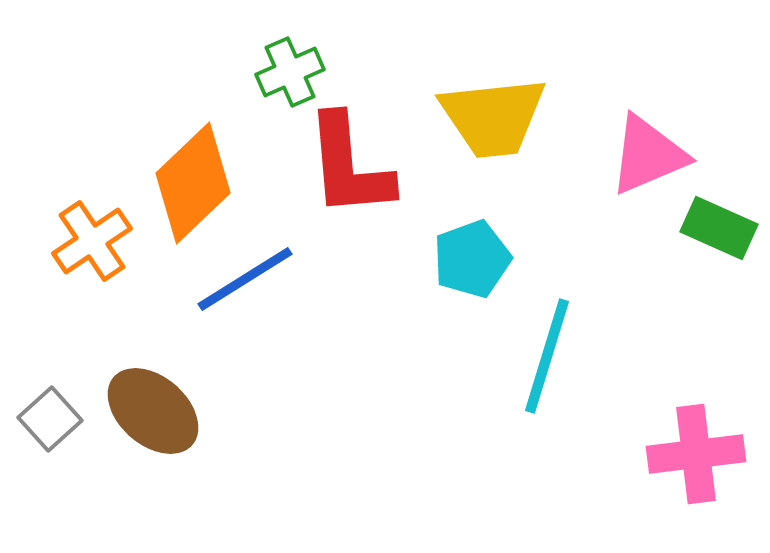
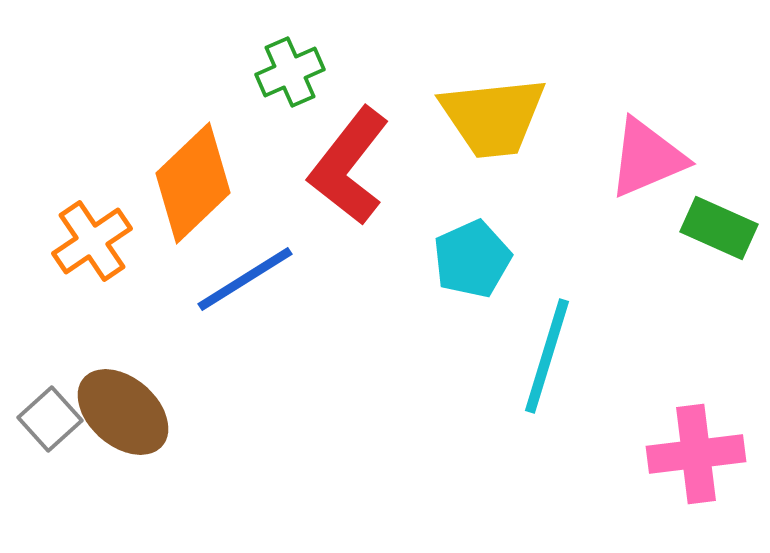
pink triangle: moved 1 px left, 3 px down
red L-shape: rotated 43 degrees clockwise
cyan pentagon: rotated 4 degrees counterclockwise
brown ellipse: moved 30 px left, 1 px down
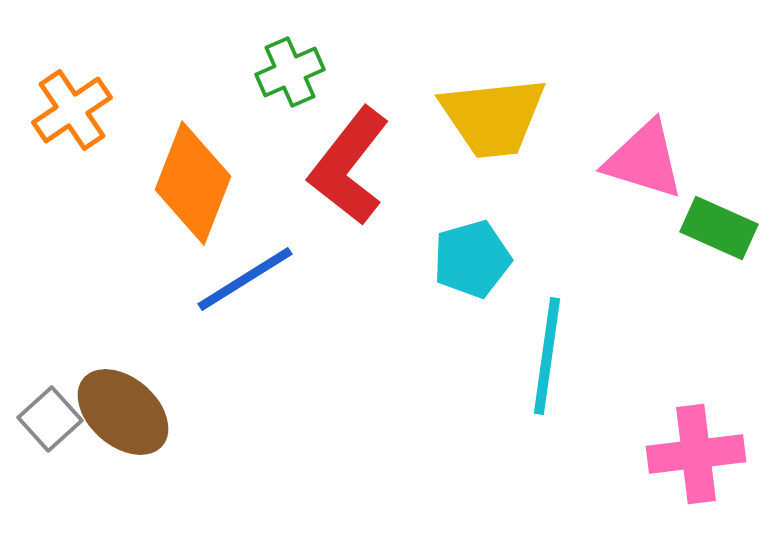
pink triangle: moved 3 px left, 2 px down; rotated 40 degrees clockwise
orange diamond: rotated 25 degrees counterclockwise
orange cross: moved 20 px left, 131 px up
cyan pentagon: rotated 8 degrees clockwise
cyan line: rotated 9 degrees counterclockwise
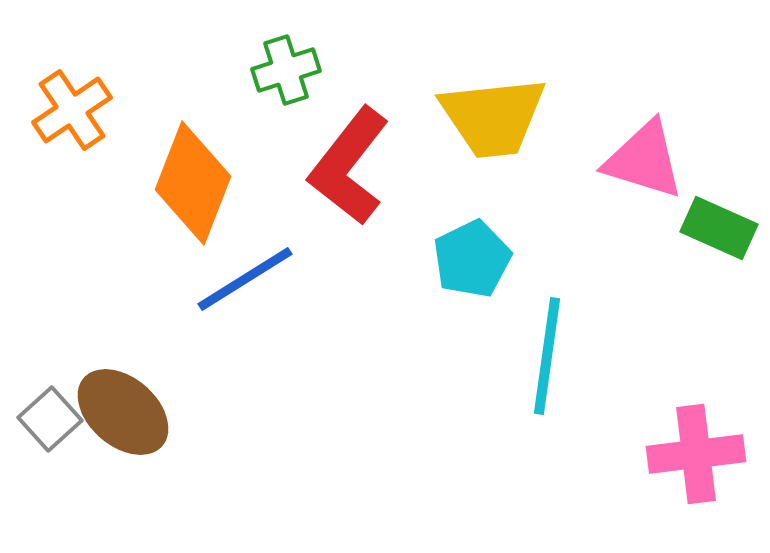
green cross: moved 4 px left, 2 px up; rotated 6 degrees clockwise
cyan pentagon: rotated 10 degrees counterclockwise
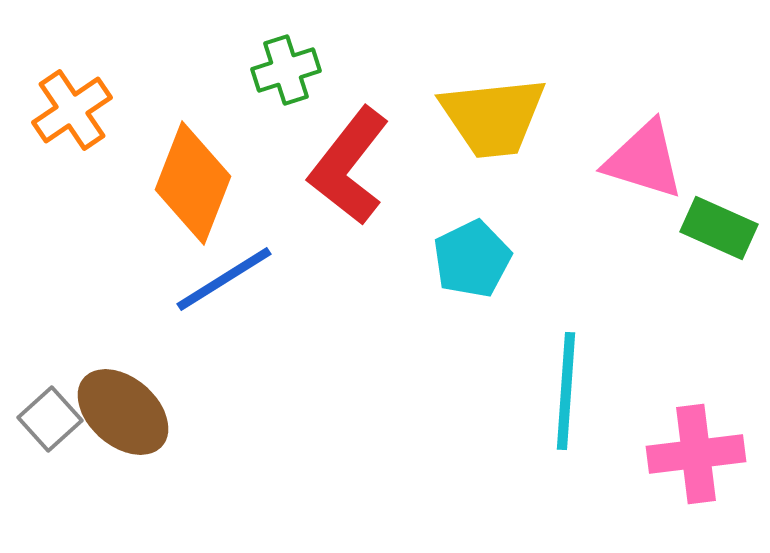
blue line: moved 21 px left
cyan line: moved 19 px right, 35 px down; rotated 4 degrees counterclockwise
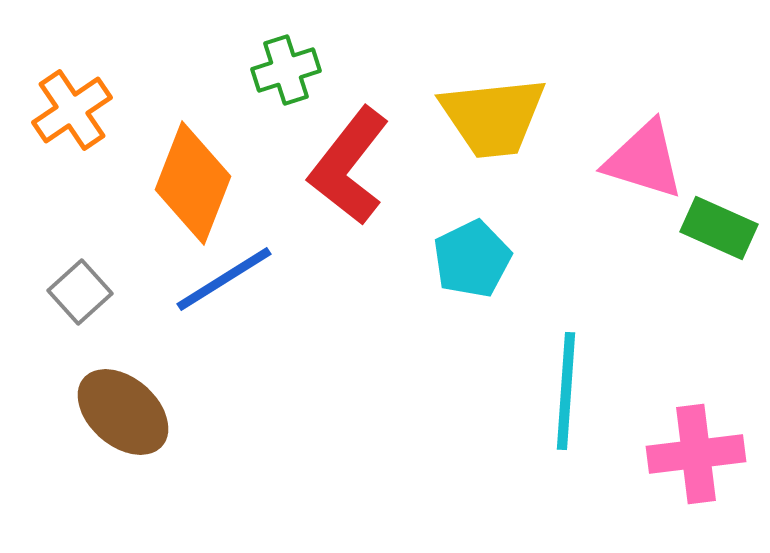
gray square: moved 30 px right, 127 px up
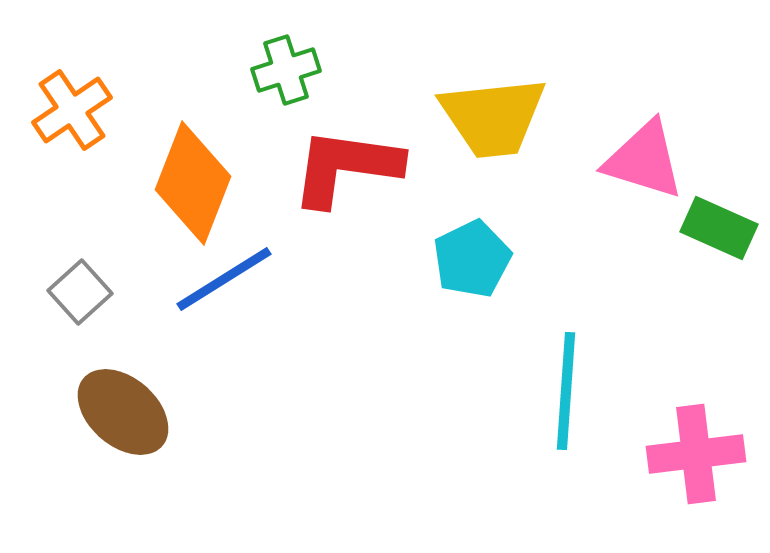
red L-shape: moved 3 px left, 1 px down; rotated 60 degrees clockwise
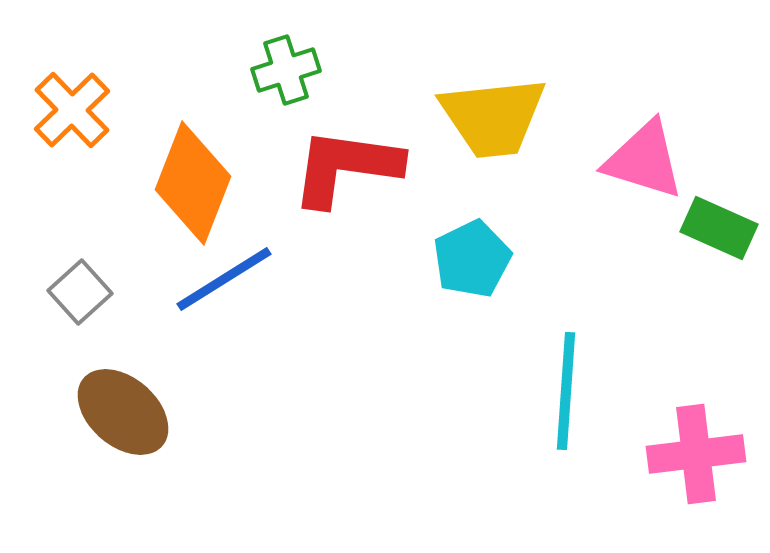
orange cross: rotated 10 degrees counterclockwise
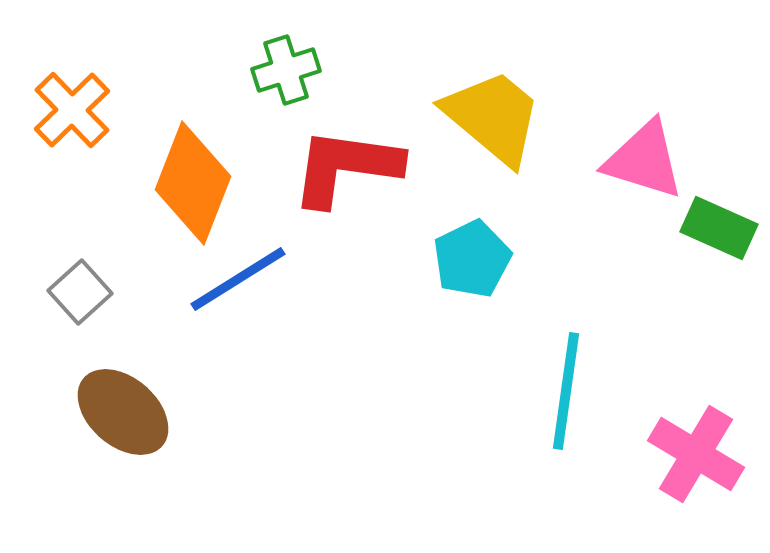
yellow trapezoid: rotated 134 degrees counterclockwise
blue line: moved 14 px right
cyan line: rotated 4 degrees clockwise
pink cross: rotated 38 degrees clockwise
